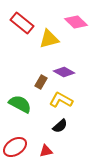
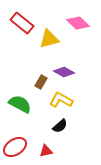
pink diamond: moved 2 px right, 1 px down
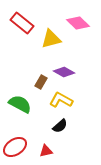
yellow triangle: moved 2 px right
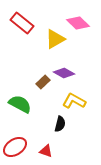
yellow triangle: moved 4 px right; rotated 15 degrees counterclockwise
purple diamond: moved 1 px down
brown rectangle: moved 2 px right; rotated 16 degrees clockwise
yellow L-shape: moved 13 px right, 1 px down
black semicircle: moved 2 px up; rotated 35 degrees counterclockwise
red triangle: rotated 32 degrees clockwise
